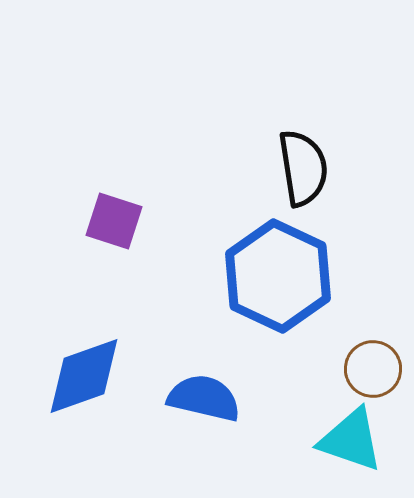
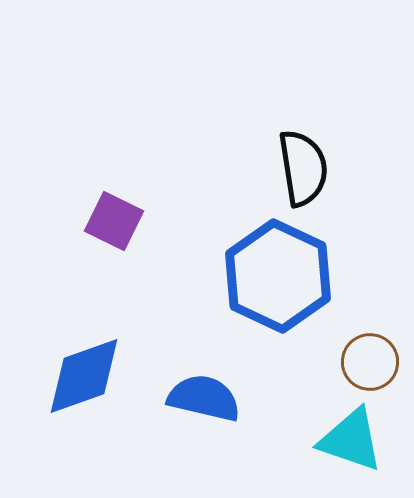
purple square: rotated 8 degrees clockwise
brown circle: moved 3 px left, 7 px up
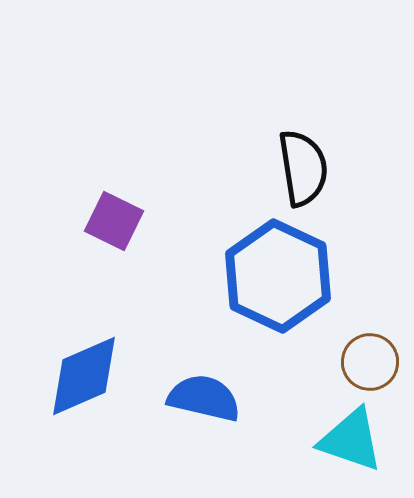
blue diamond: rotated 4 degrees counterclockwise
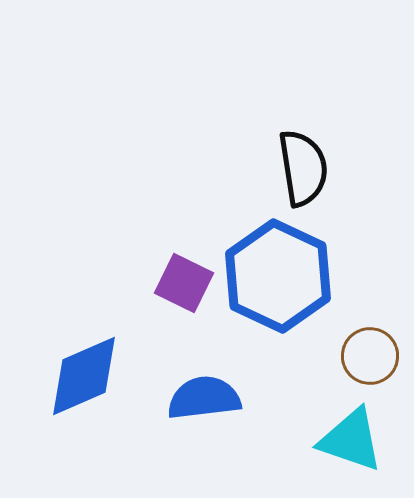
purple square: moved 70 px right, 62 px down
brown circle: moved 6 px up
blue semicircle: rotated 20 degrees counterclockwise
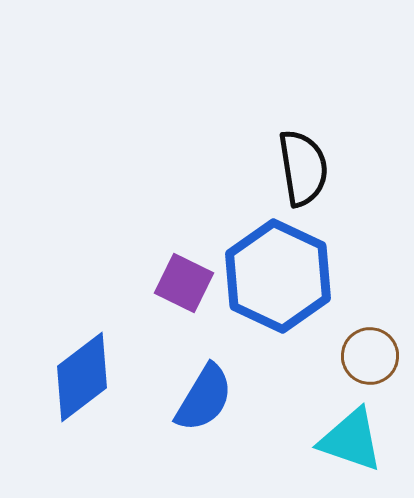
blue diamond: moved 2 px left, 1 px down; rotated 14 degrees counterclockwise
blue semicircle: rotated 128 degrees clockwise
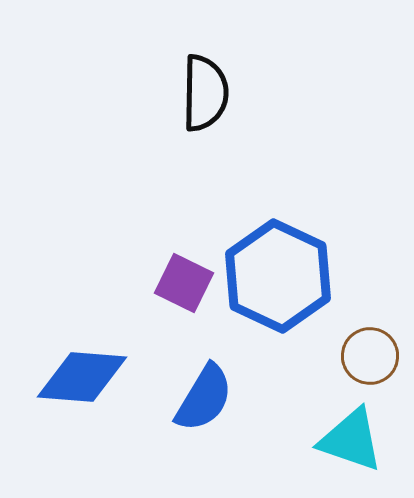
black semicircle: moved 98 px left, 75 px up; rotated 10 degrees clockwise
blue diamond: rotated 42 degrees clockwise
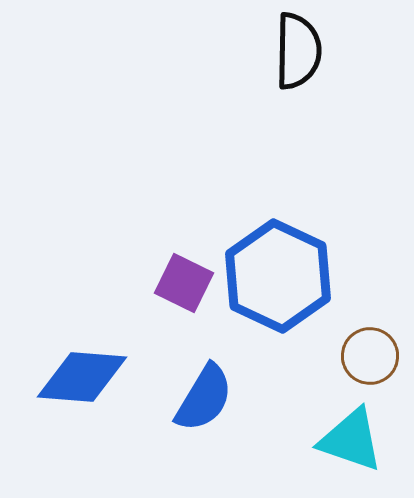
black semicircle: moved 93 px right, 42 px up
